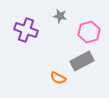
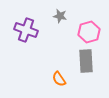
gray rectangle: moved 4 px right; rotated 65 degrees counterclockwise
orange semicircle: moved 1 px right, 1 px down; rotated 28 degrees clockwise
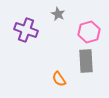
gray star: moved 2 px left, 2 px up; rotated 16 degrees clockwise
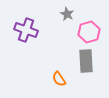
gray star: moved 9 px right
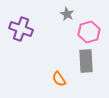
purple cross: moved 5 px left, 1 px up
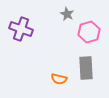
gray rectangle: moved 7 px down
orange semicircle: rotated 42 degrees counterclockwise
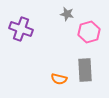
gray star: rotated 16 degrees counterclockwise
gray rectangle: moved 1 px left, 2 px down
